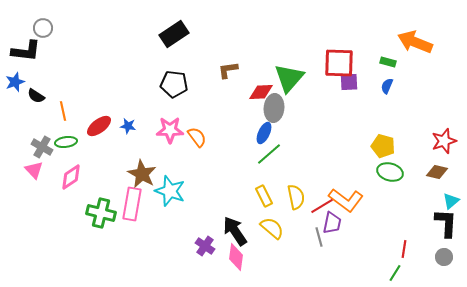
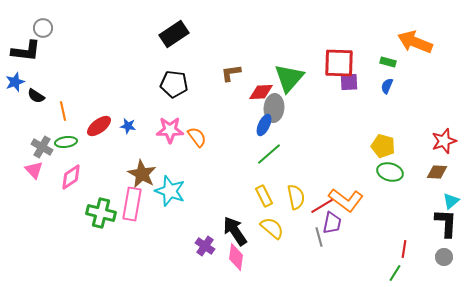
brown L-shape at (228, 70): moved 3 px right, 3 px down
blue ellipse at (264, 133): moved 8 px up
brown diamond at (437, 172): rotated 10 degrees counterclockwise
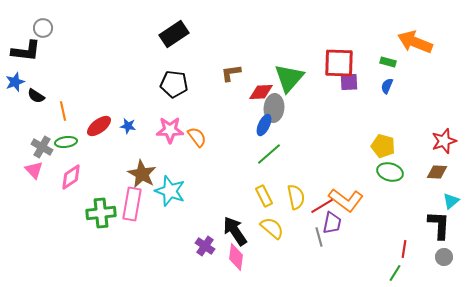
green cross at (101, 213): rotated 20 degrees counterclockwise
black L-shape at (446, 223): moved 7 px left, 2 px down
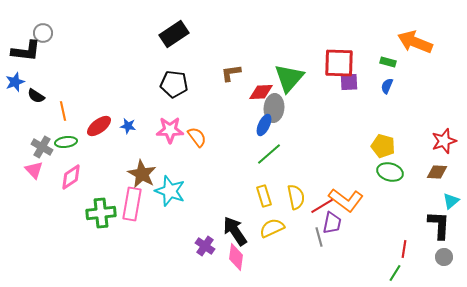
gray circle at (43, 28): moved 5 px down
yellow rectangle at (264, 196): rotated 10 degrees clockwise
yellow semicircle at (272, 228): rotated 65 degrees counterclockwise
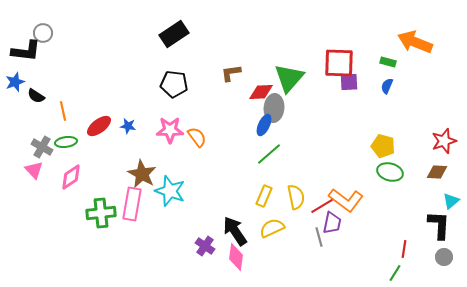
yellow rectangle at (264, 196): rotated 40 degrees clockwise
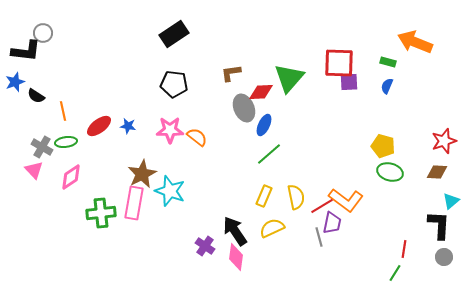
gray ellipse at (274, 108): moved 30 px left; rotated 28 degrees counterclockwise
orange semicircle at (197, 137): rotated 15 degrees counterclockwise
brown star at (142, 174): rotated 16 degrees clockwise
pink rectangle at (132, 204): moved 2 px right, 1 px up
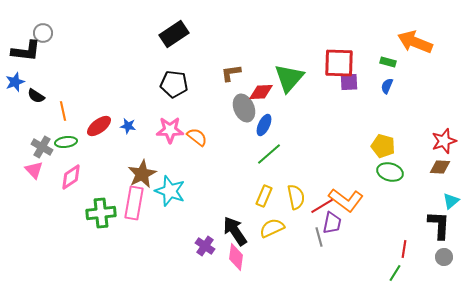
brown diamond at (437, 172): moved 3 px right, 5 px up
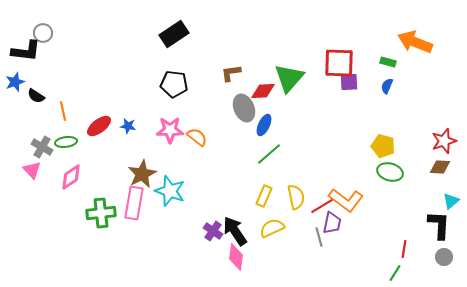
red diamond at (261, 92): moved 2 px right, 1 px up
pink triangle at (34, 170): moved 2 px left
purple cross at (205, 246): moved 8 px right, 15 px up
